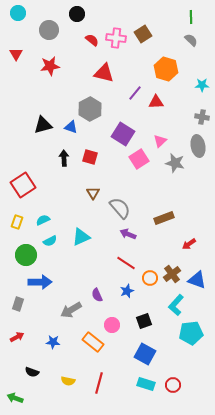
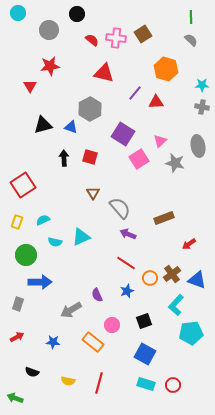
red triangle at (16, 54): moved 14 px right, 32 px down
gray cross at (202, 117): moved 10 px up
cyan semicircle at (50, 241): moved 5 px right, 1 px down; rotated 40 degrees clockwise
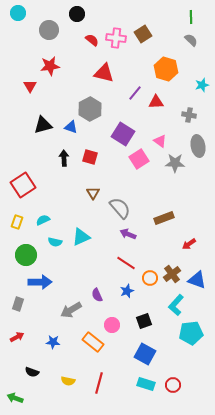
cyan star at (202, 85): rotated 16 degrees counterclockwise
gray cross at (202, 107): moved 13 px left, 8 px down
pink triangle at (160, 141): rotated 40 degrees counterclockwise
gray star at (175, 163): rotated 12 degrees counterclockwise
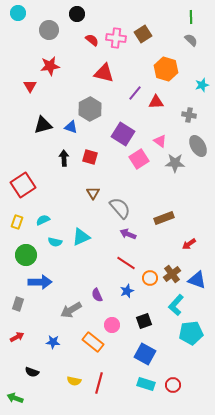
gray ellipse at (198, 146): rotated 20 degrees counterclockwise
yellow semicircle at (68, 381): moved 6 px right
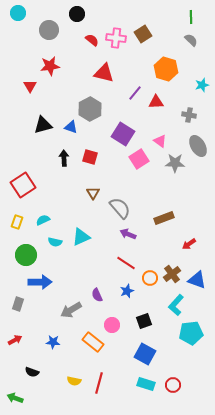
red arrow at (17, 337): moved 2 px left, 3 px down
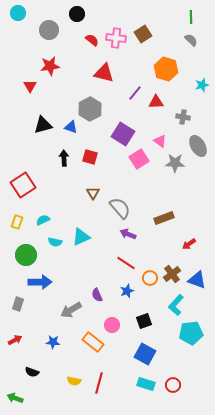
gray cross at (189, 115): moved 6 px left, 2 px down
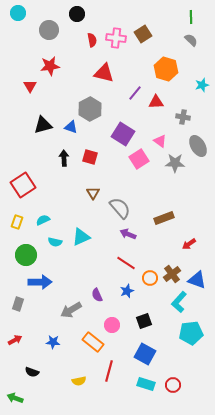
red semicircle at (92, 40): rotated 40 degrees clockwise
cyan L-shape at (176, 305): moved 3 px right, 3 px up
yellow semicircle at (74, 381): moved 5 px right; rotated 24 degrees counterclockwise
red line at (99, 383): moved 10 px right, 12 px up
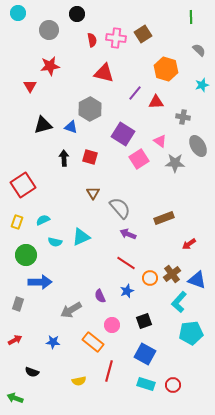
gray semicircle at (191, 40): moved 8 px right, 10 px down
purple semicircle at (97, 295): moved 3 px right, 1 px down
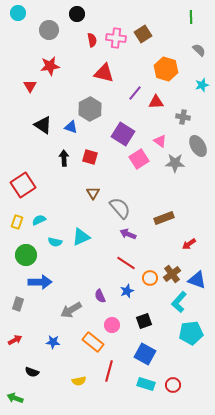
black triangle at (43, 125): rotated 48 degrees clockwise
cyan semicircle at (43, 220): moved 4 px left
